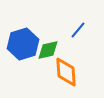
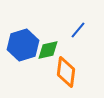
blue hexagon: moved 1 px down
orange diamond: rotated 12 degrees clockwise
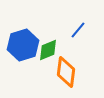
green diamond: rotated 10 degrees counterclockwise
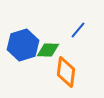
green diamond: rotated 25 degrees clockwise
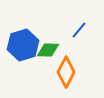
blue line: moved 1 px right
orange diamond: rotated 20 degrees clockwise
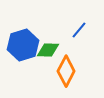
orange diamond: moved 1 px up
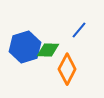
blue hexagon: moved 2 px right, 2 px down
orange diamond: moved 1 px right, 2 px up
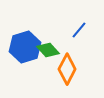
green diamond: rotated 45 degrees clockwise
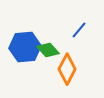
blue hexagon: rotated 12 degrees clockwise
